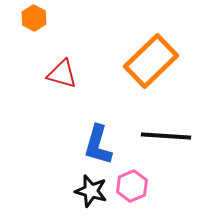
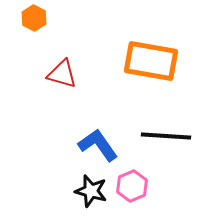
orange rectangle: rotated 54 degrees clockwise
blue L-shape: rotated 129 degrees clockwise
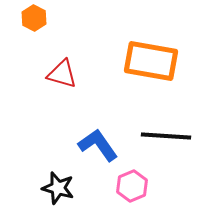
black star: moved 33 px left, 3 px up
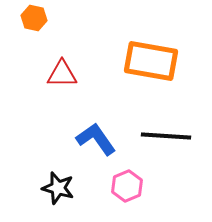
orange hexagon: rotated 15 degrees counterclockwise
red triangle: rotated 16 degrees counterclockwise
blue L-shape: moved 2 px left, 6 px up
pink hexagon: moved 5 px left
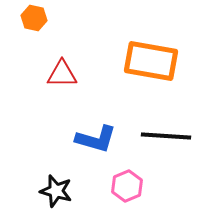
blue L-shape: rotated 141 degrees clockwise
black star: moved 2 px left, 3 px down
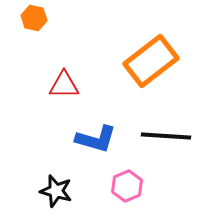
orange rectangle: rotated 48 degrees counterclockwise
red triangle: moved 2 px right, 11 px down
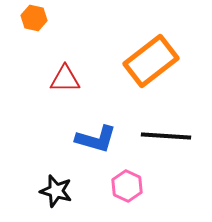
red triangle: moved 1 px right, 6 px up
pink hexagon: rotated 12 degrees counterclockwise
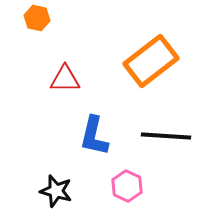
orange hexagon: moved 3 px right
blue L-shape: moved 2 px left, 3 px up; rotated 87 degrees clockwise
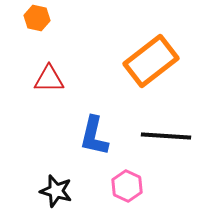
red triangle: moved 16 px left
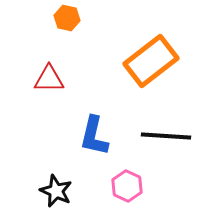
orange hexagon: moved 30 px right
black star: rotated 8 degrees clockwise
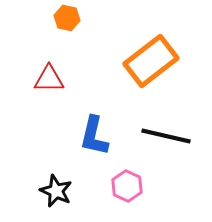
black line: rotated 9 degrees clockwise
